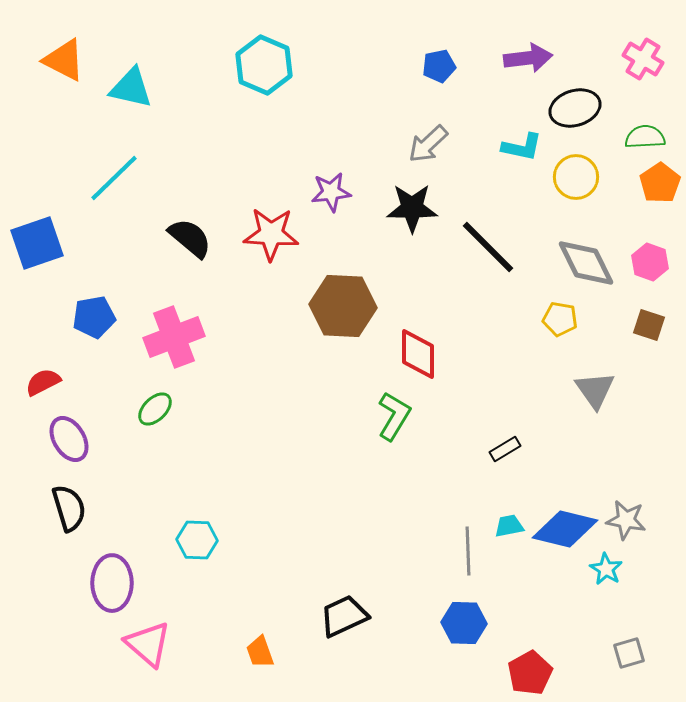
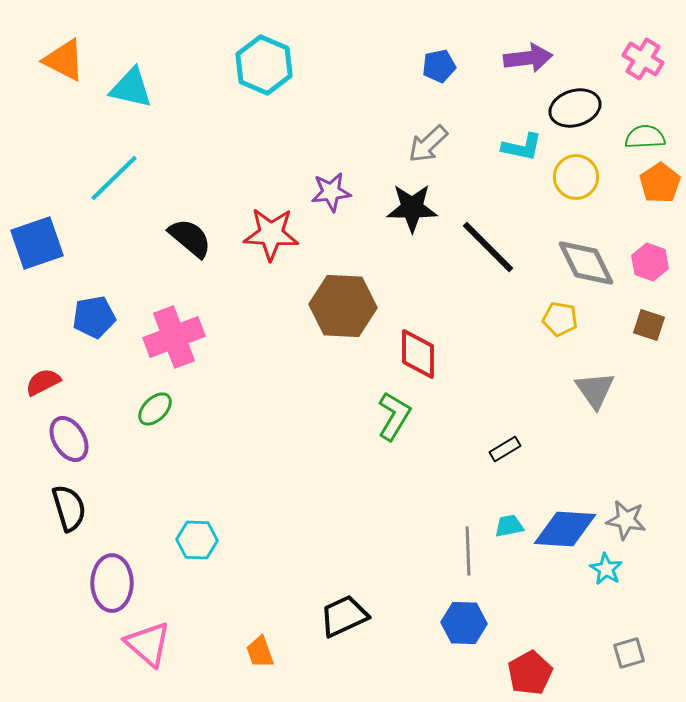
blue diamond at (565, 529): rotated 10 degrees counterclockwise
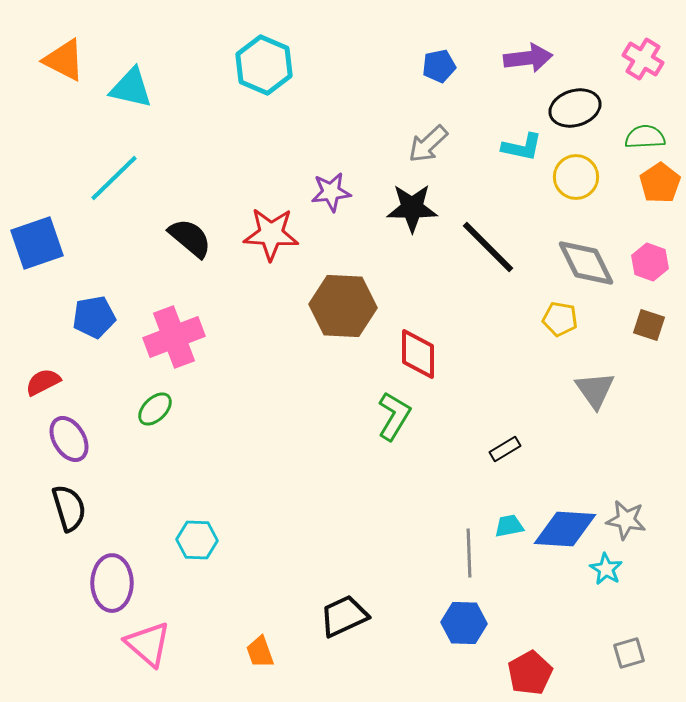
gray line at (468, 551): moved 1 px right, 2 px down
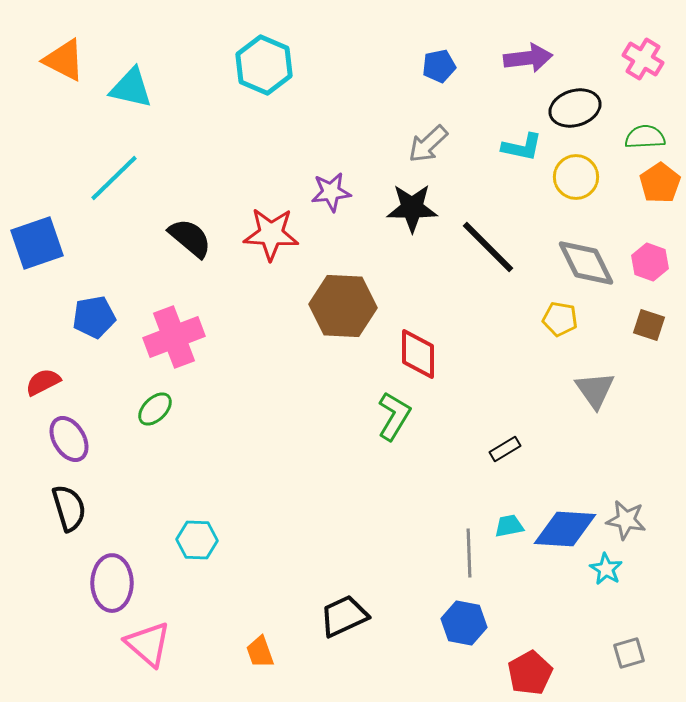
blue hexagon at (464, 623): rotated 9 degrees clockwise
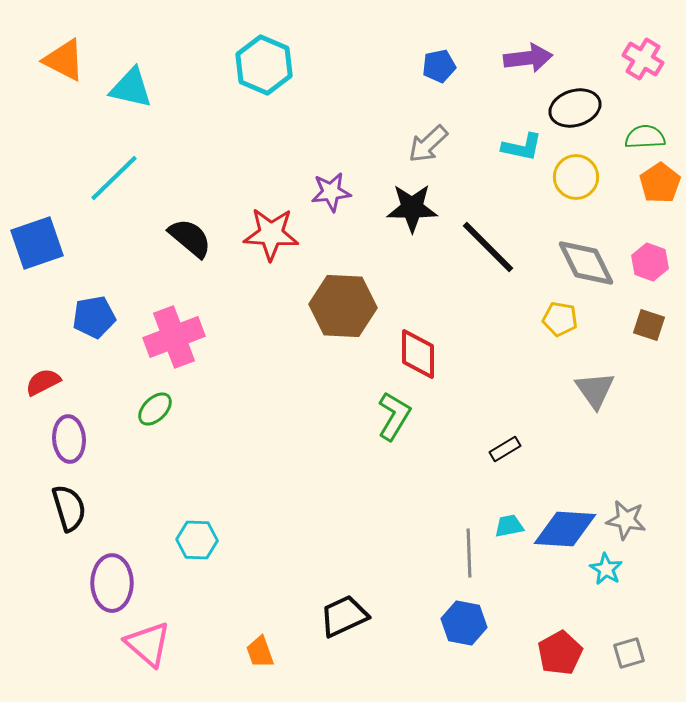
purple ellipse at (69, 439): rotated 27 degrees clockwise
red pentagon at (530, 673): moved 30 px right, 20 px up
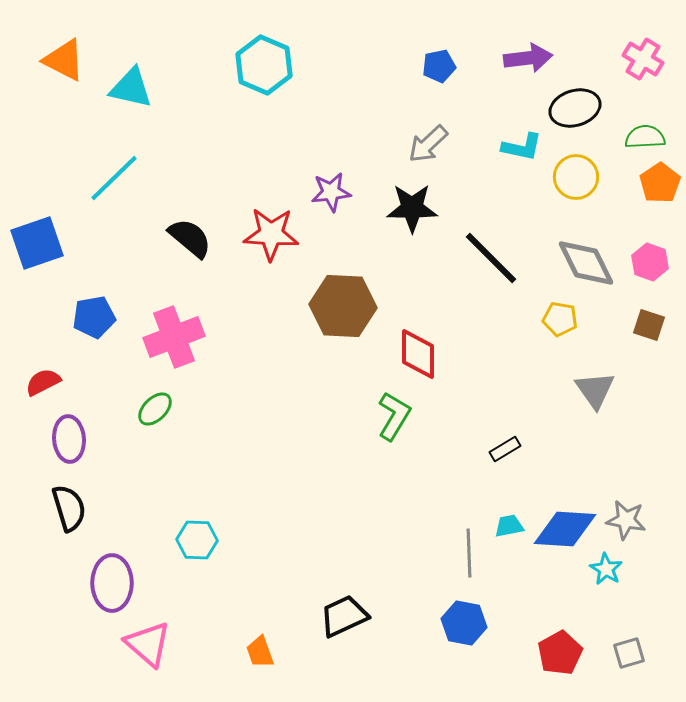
black line at (488, 247): moved 3 px right, 11 px down
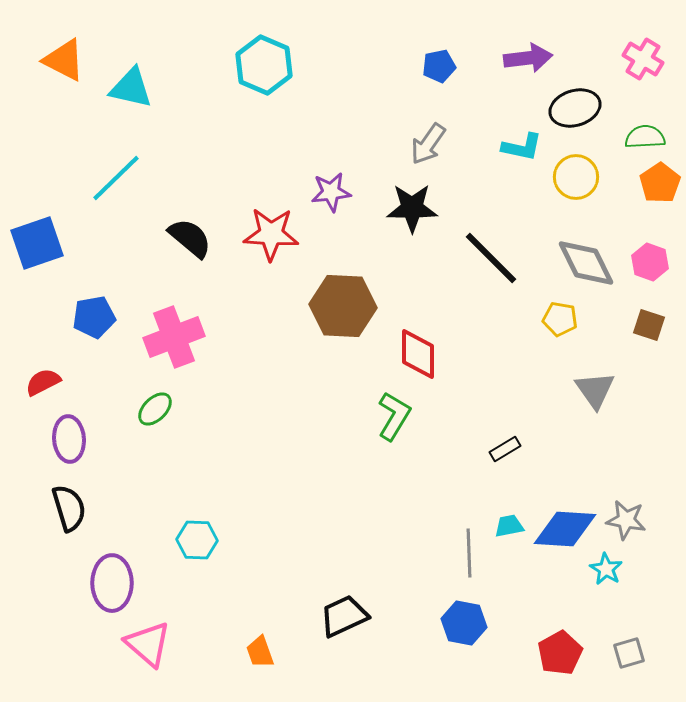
gray arrow at (428, 144): rotated 12 degrees counterclockwise
cyan line at (114, 178): moved 2 px right
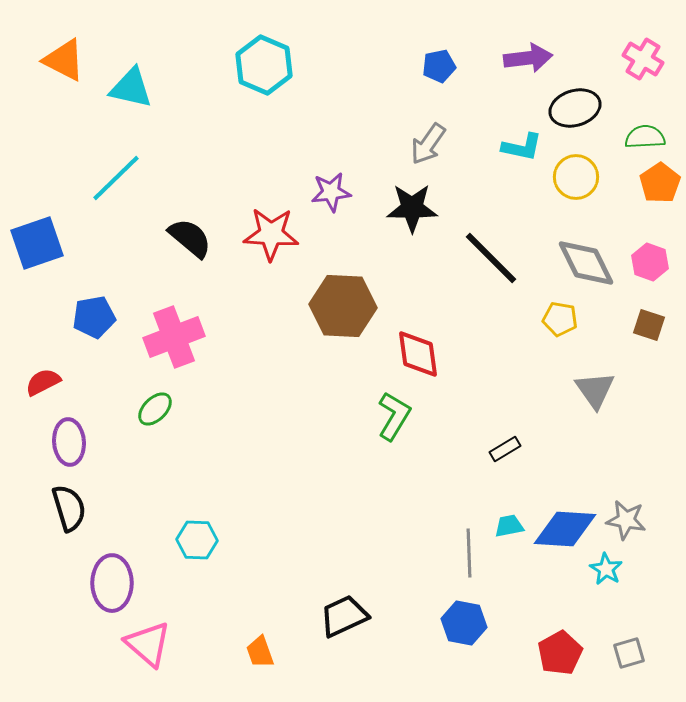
red diamond at (418, 354): rotated 8 degrees counterclockwise
purple ellipse at (69, 439): moved 3 px down
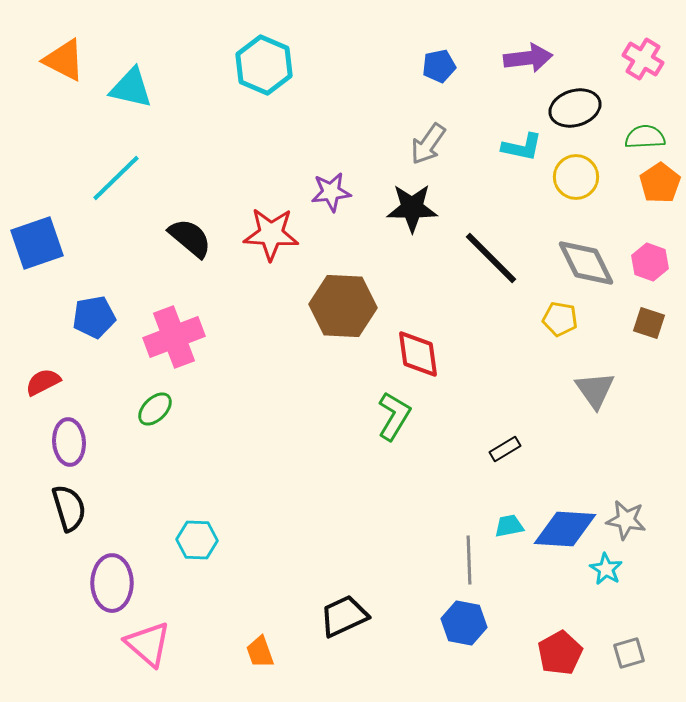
brown square at (649, 325): moved 2 px up
gray line at (469, 553): moved 7 px down
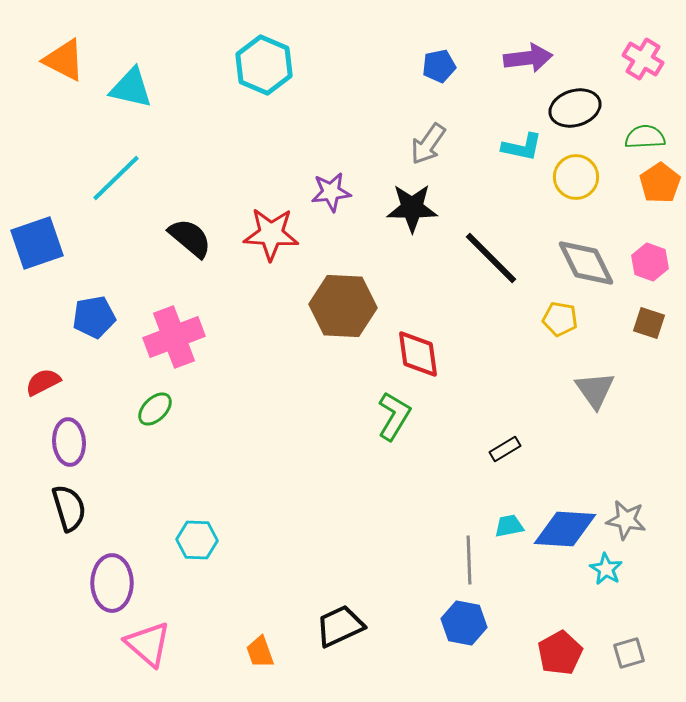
black trapezoid at (344, 616): moved 4 px left, 10 px down
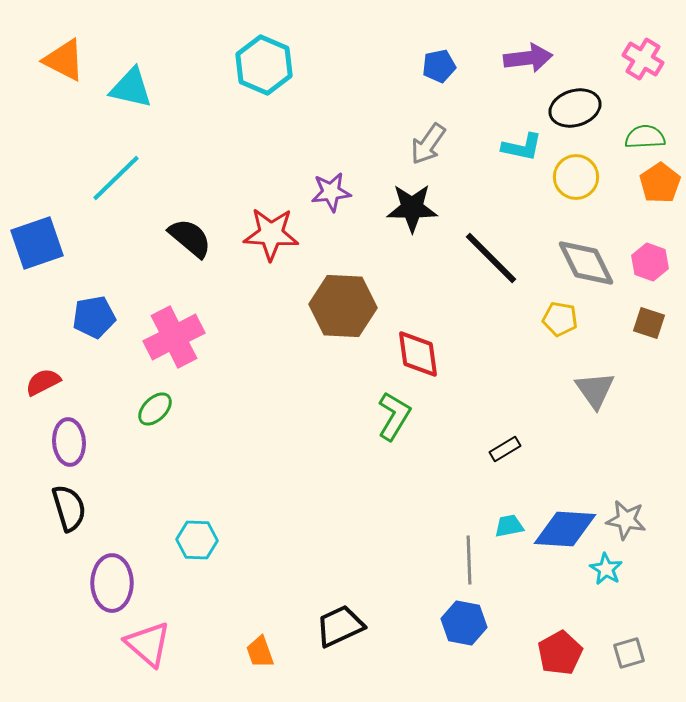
pink cross at (174, 337): rotated 6 degrees counterclockwise
